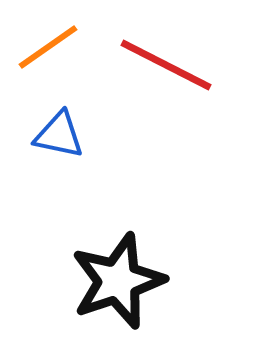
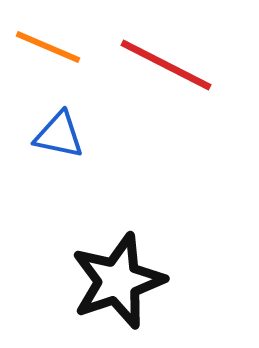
orange line: rotated 58 degrees clockwise
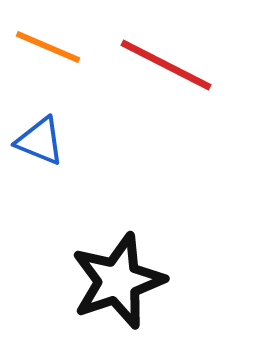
blue triangle: moved 19 px left, 6 px down; rotated 10 degrees clockwise
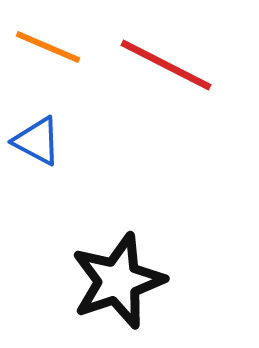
blue triangle: moved 3 px left; rotated 6 degrees clockwise
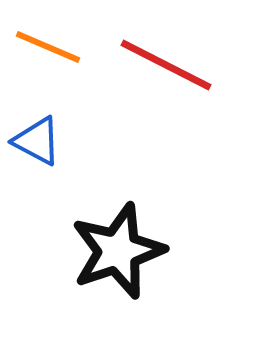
black star: moved 30 px up
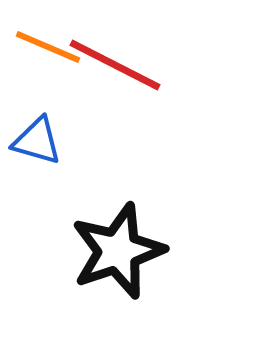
red line: moved 51 px left
blue triangle: rotated 12 degrees counterclockwise
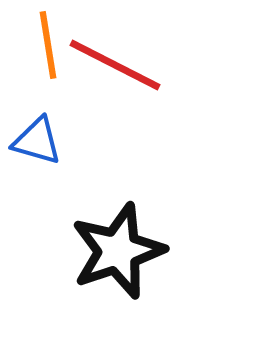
orange line: moved 2 px up; rotated 58 degrees clockwise
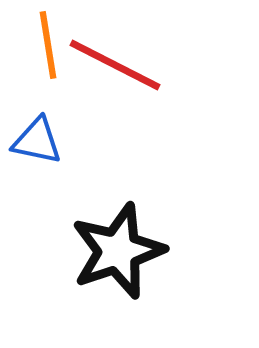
blue triangle: rotated 4 degrees counterclockwise
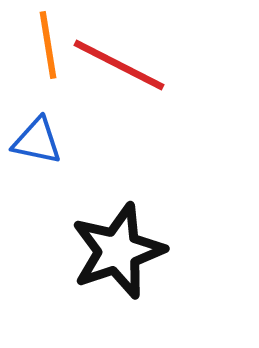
red line: moved 4 px right
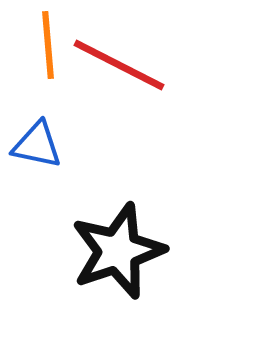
orange line: rotated 4 degrees clockwise
blue triangle: moved 4 px down
